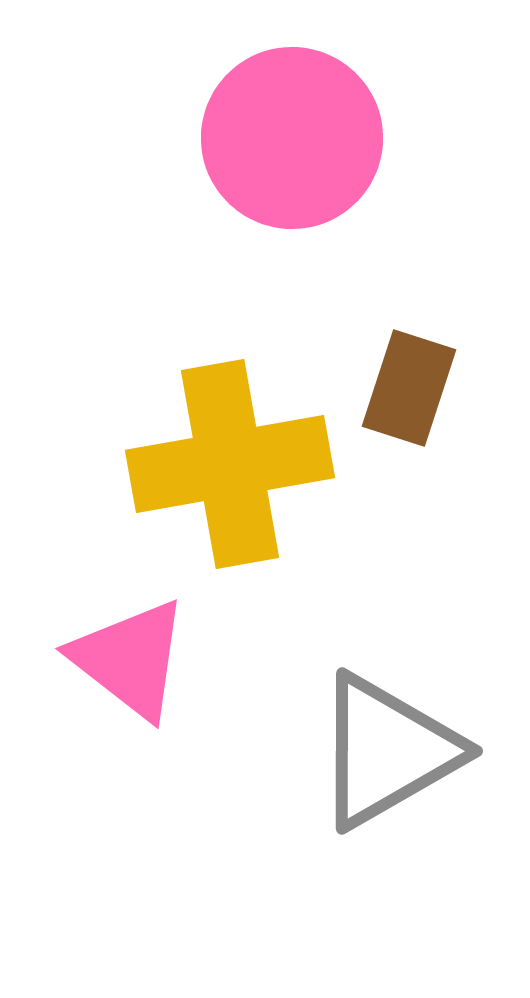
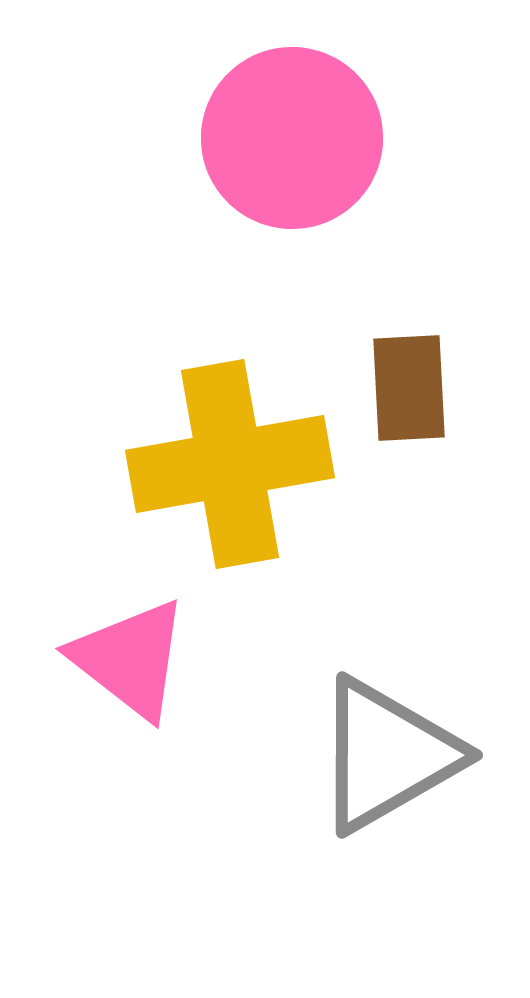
brown rectangle: rotated 21 degrees counterclockwise
gray triangle: moved 4 px down
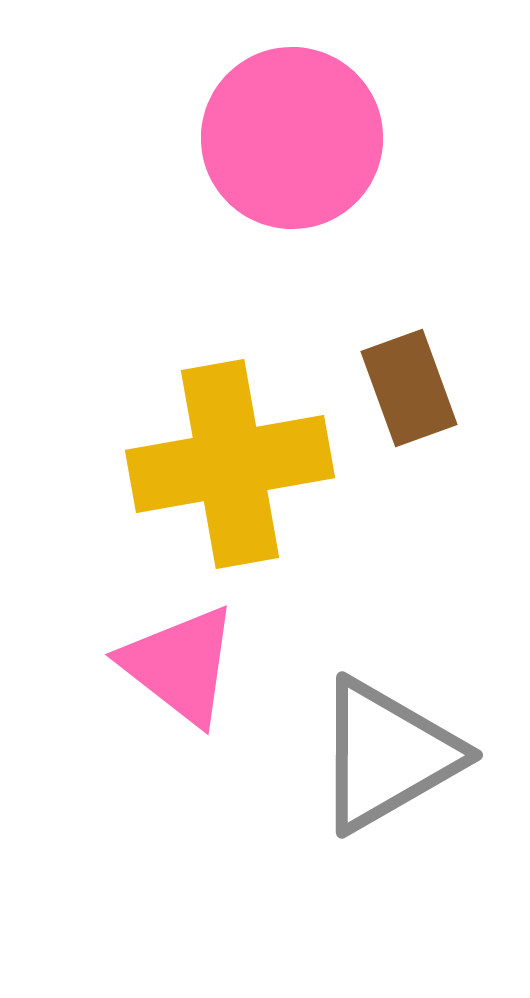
brown rectangle: rotated 17 degrees counterclockwise
pink triangle: moved 50 px right, 6 px down
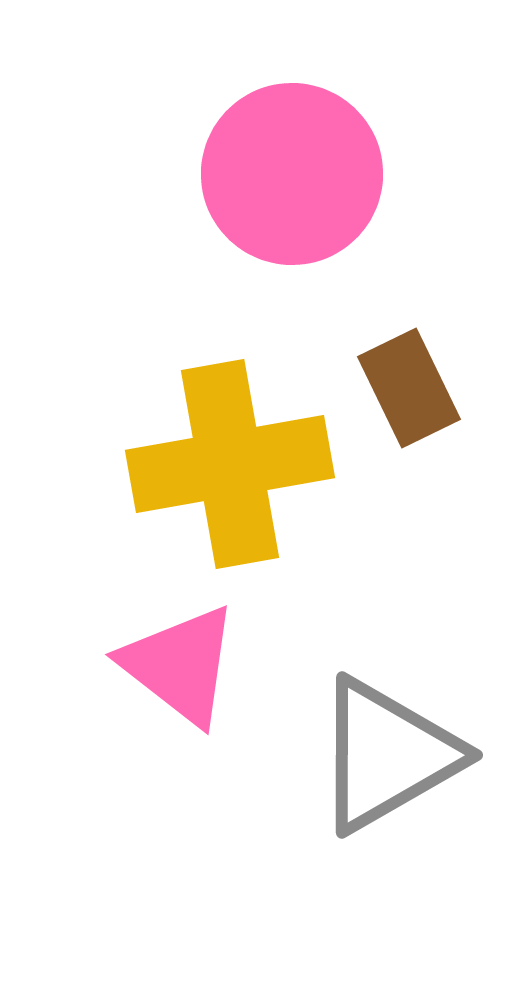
pink circle: moved 36 px down
brown rectangle: rotated 6 degrees counterclockwise
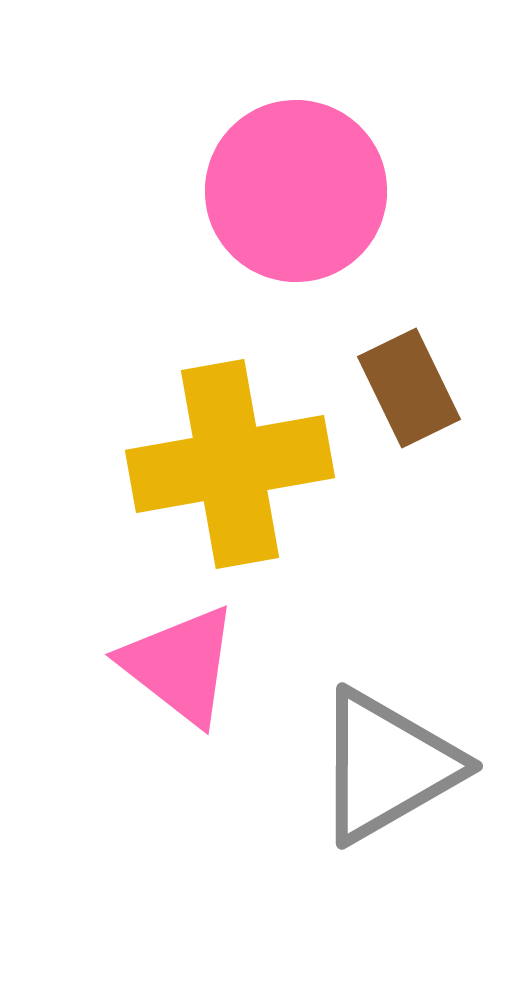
pink circle: moved 4 px right, 17 px down
gray triangle: moved 11 px down
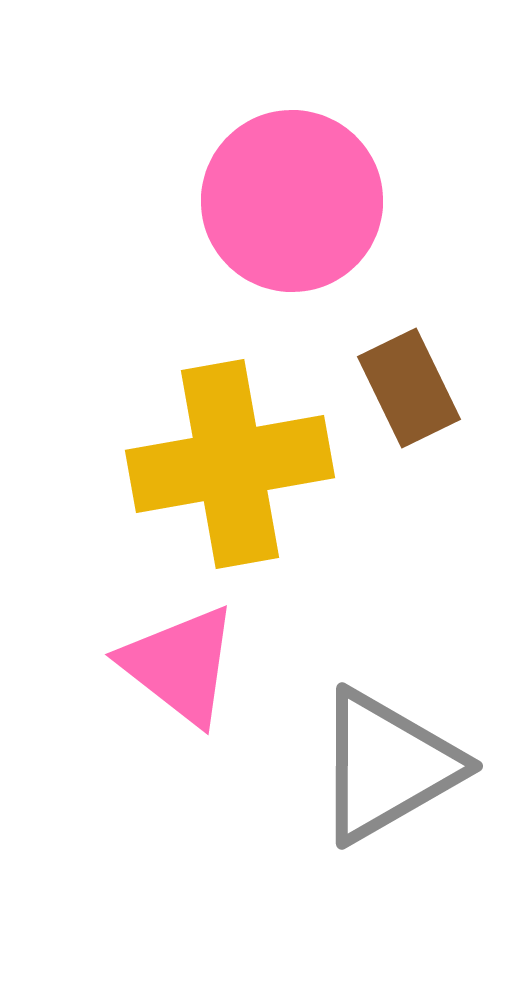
pink circle: moved 4 px left, 10 px down
